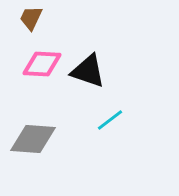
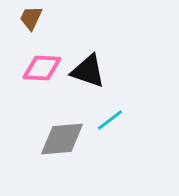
pink diamond: moved 4 px down
gray diamond: moved 29 px right; rotated 9 degrees counterclockwise
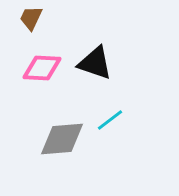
black triangle: moved 7 px right, 8 px up
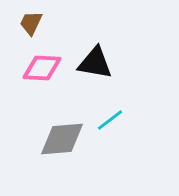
brown trapezoid: moved 5 px down
black triangle: rotated 9 degrees counterclockwise
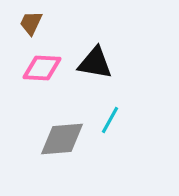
cyan line: rotated 24 degrees counterclockwise
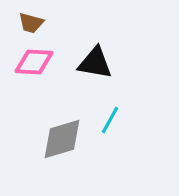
brown trapezoid: rotated 100 degrees counterclockwise
pink diamond: moved 8 px left, 6 px up
gray diamond: rotated 12 degrees counterclockwise
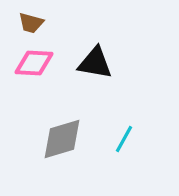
pink diamond: moved 1 px down
cyan line: moved 14 px right, 19 px down
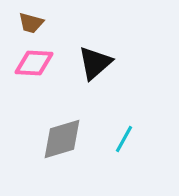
black triangle: rotated 51 degrees counterclockwise
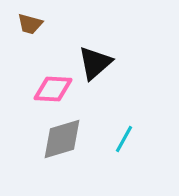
brown trapezoid: moved 1 px left, 1 px down
pink diamond: moved 19 px right, 26 px down
